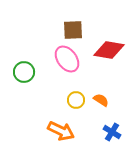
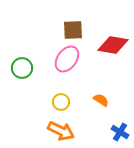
red diamond: moved 4 px right, 5 px up
pink ellipse: rotated 72 degrees clockwise
green circle: moved 2 px left, 4 px up
yellow circle: moved 15 px left, 2 px down
blue cross: moved 8 px right
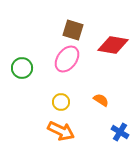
brown square: rotated 20 degrees clockwise
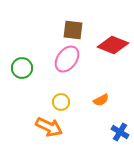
brown square: rotated 10 degrees counterclockwise
red diamond: rotated 12 degrees clockwise
orange semicircle: rotated 119 degrees clockwise
orange arrow: moved 12 px left, 4 px up
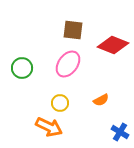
pink ellipse: moved 1 px right, 5 px down
yellow circle: moved 1 px left, 1 px down
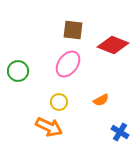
green circle: moved 4 px left, 3 px down
yellow circle: moved 1 px left, 1 px up
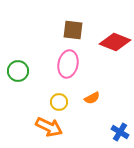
red diamond: moved 2 px right, 3 px up
pink ellipse: rotated 24 degrees counterclockwise
orange semicircle: moved 9 px left, 2 px up
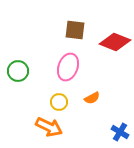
brown square: moved 2 px right
pink ellipse: moved 3 px down; rotated 8 degrees clockwise
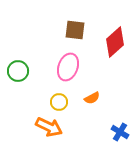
red diamond: rotated 64 degrees counterclockwise
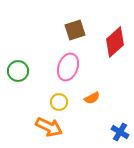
brown square: rotated 25 degrees counterclockwise
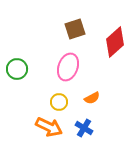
brown square: moved 1 px up
green circle: moved 1 px left, 2 px up
blue cross: moved 36 px left, 4 px up
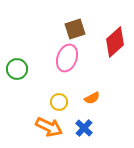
pink ellipse: moved 1 px left, 9 px up
blue cross: rotated 12 degrees clockwise
